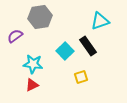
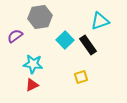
black rectangle: moved 1 px up
cyan square: moved 11 px up
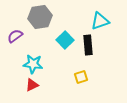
black rectangle: rotated 30 degrees clockwise
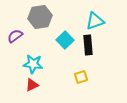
cyan triangle: moved 5 px left
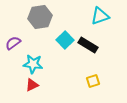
cyan triangle: moved 5 px right, 5 px up
purple semicircle: moved 2 px left, 7 px down
black rectangle: rotated 54 degrees counterclockwise
yellow square: moved 12 px right, 4 px down
